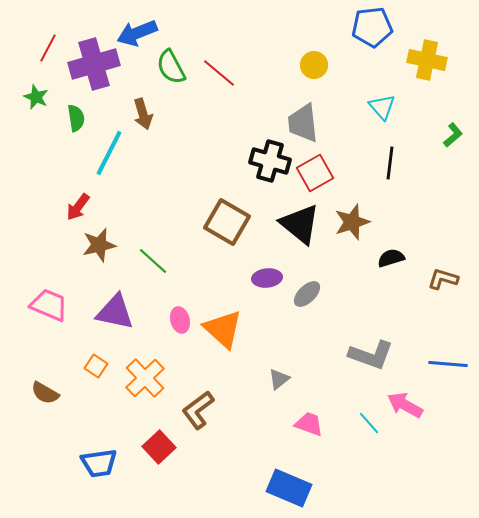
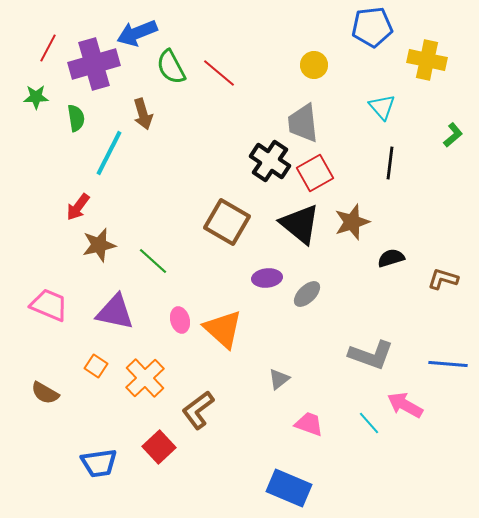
green star at (36, 97): rotated 25 degrees counterclockwise
black cross at (270, 161): rotated 18 degrees clockwise
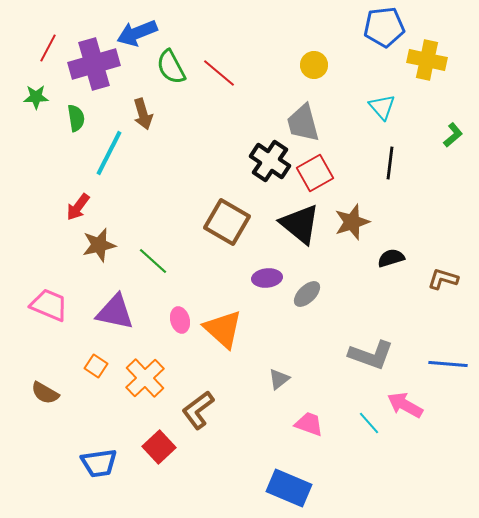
blue pentagon at (372, 27): moved 12 px right
gray trapezoid at (303, 123): rotated 9 degrees counterclockwise
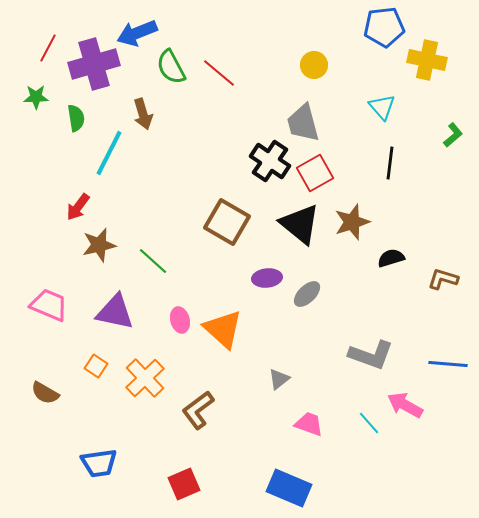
red square at (159, 447): moved 25 px right, 37 px down; rotated 20 degrees clockwise
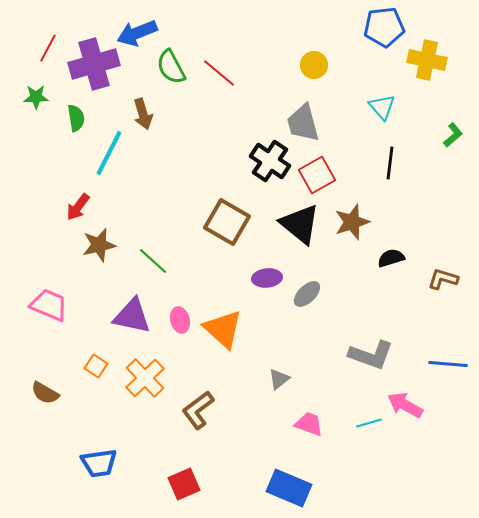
red square at (315, 173): moved 2 px right, 2 px down
purple triangle at (115, 312): moved 17 px right, 4 px down
cyan line at (369, 423): rotated 65 degrees counterclockwise
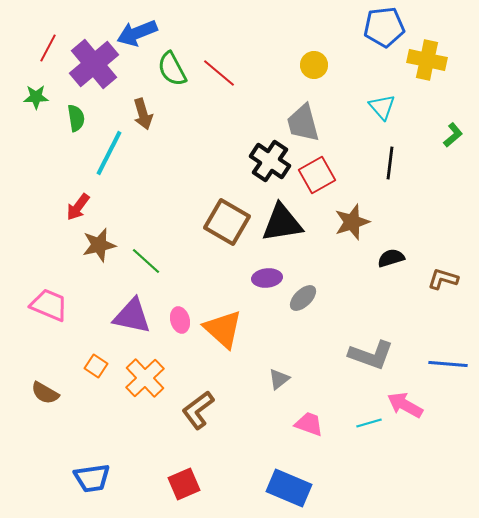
purple cross at (94, 64): rotated 24 degrees counterclockwise
green semicircle at (171, 67): moved 1 px right, 2 px down
black triangle at (300, 224): moved 18 px left, 1 px up; rotated 48 degrees counterclockwise
green line at (153, 261): moved 7 px left
gray ellipse at (307, 294): moved 4 px left, 4 px down
blue trapezoid at (99, 463): moved 7 px left, 15 px down
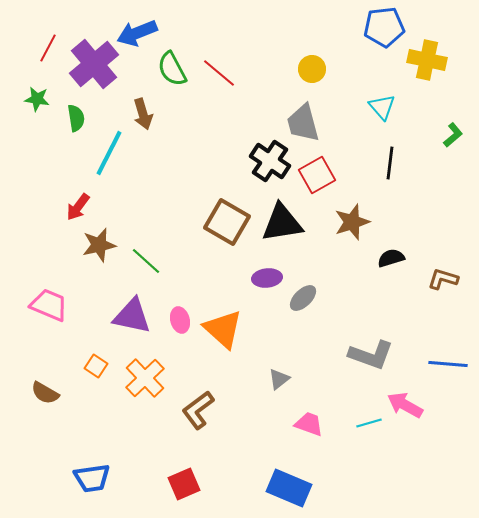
yellow circle at (314, 65): moved 2 px left, 4 px down
green star at (36, 97): moved 1 px right, 2 px down; rotated 10 degrees clockwise
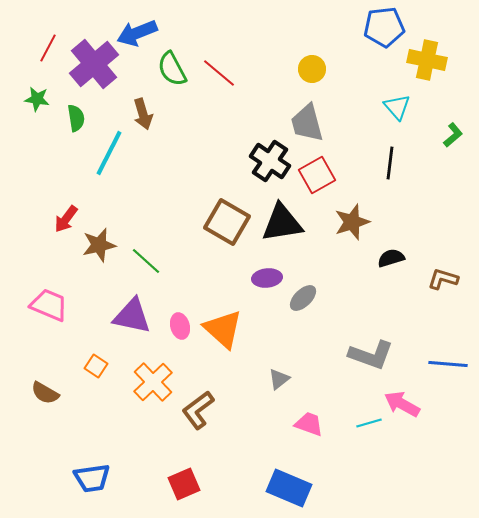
cyan triangle at (382, 107): moved 15 px right
gray trapezoid at (303, 123): moved 4 px right
red arrow at (78, 207): moved 12 px left, 12 px down
pink ellipse at (180, 320): moved 6 px down
orange cross at (145, 378): moved 8 px right, 4 px down
pink arrow at (405, 405): moved 3 px left, 1 px up
